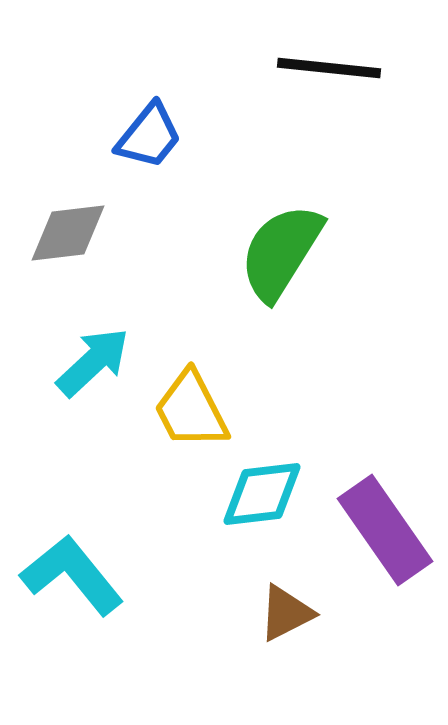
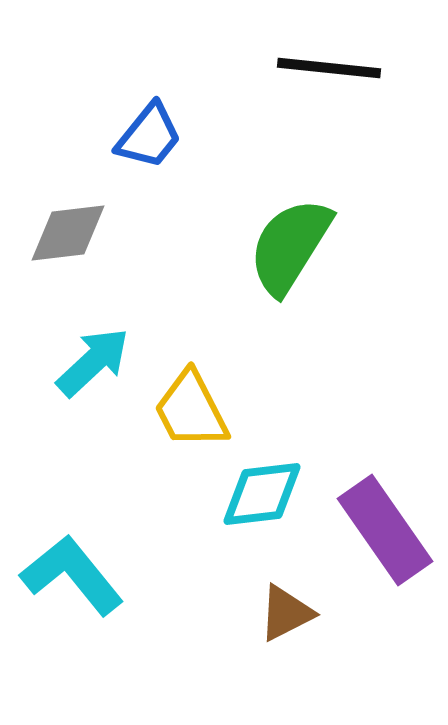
green semicircle: moved 9 px right, 6 px up
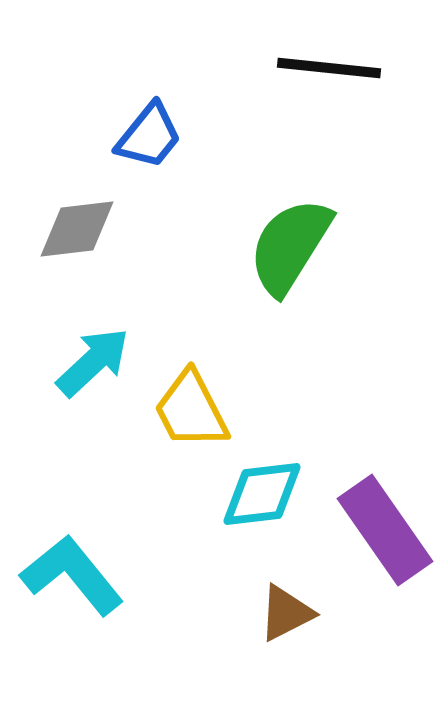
gray diamond: moved 9 px right, 4 px up
